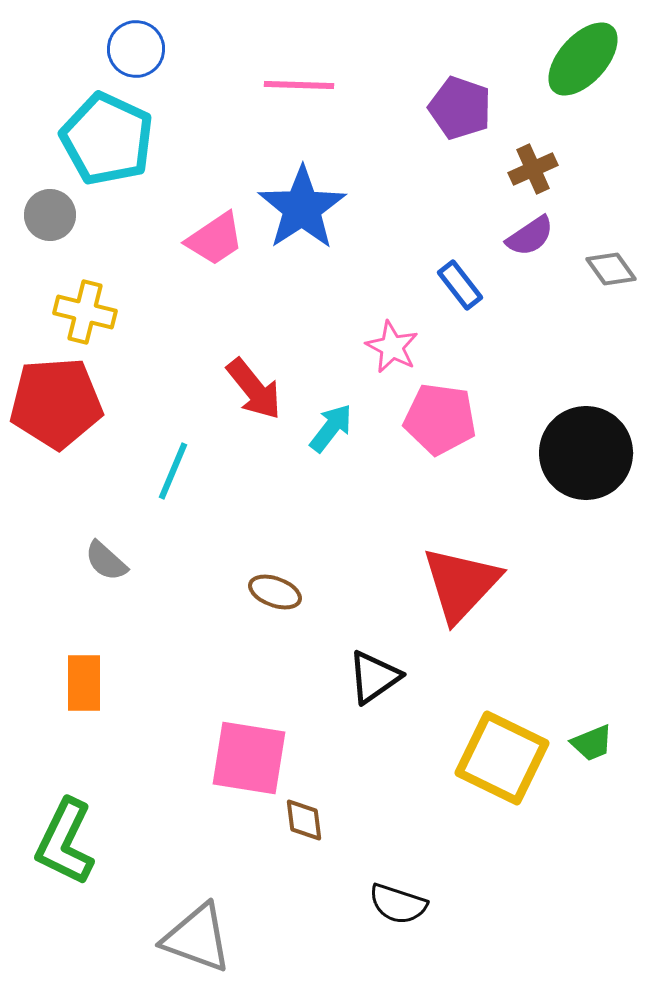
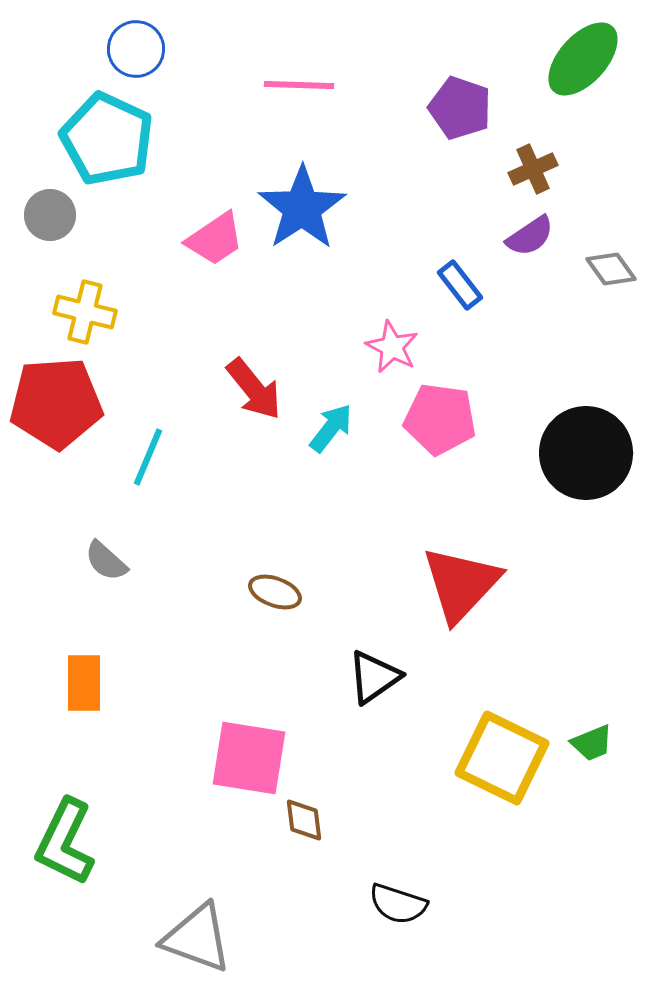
cyan line: moved 25 px left, 14 px up
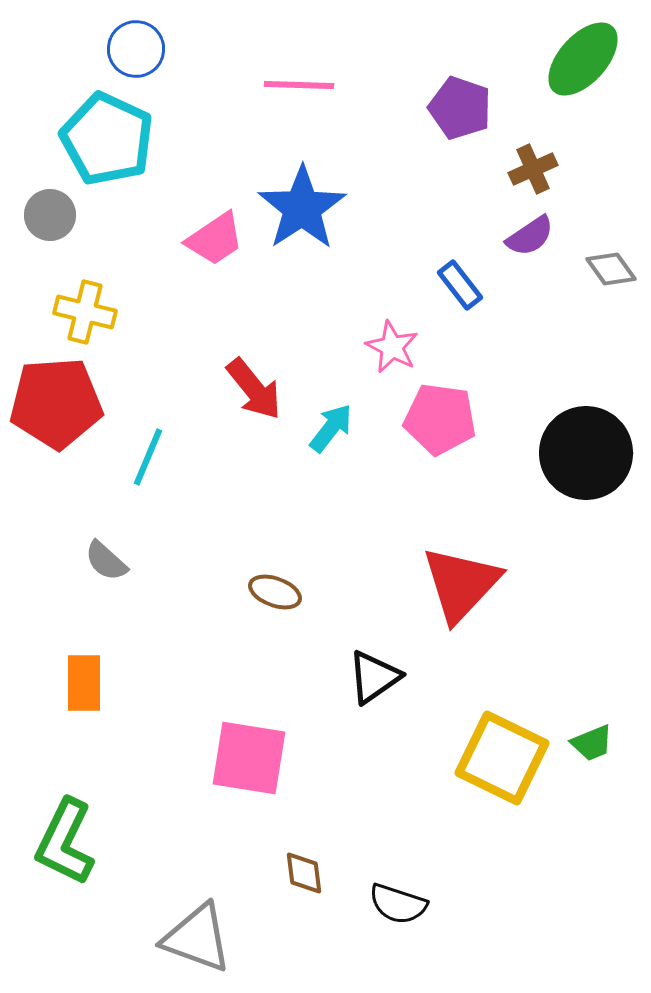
brown diamond: moved 53 px down
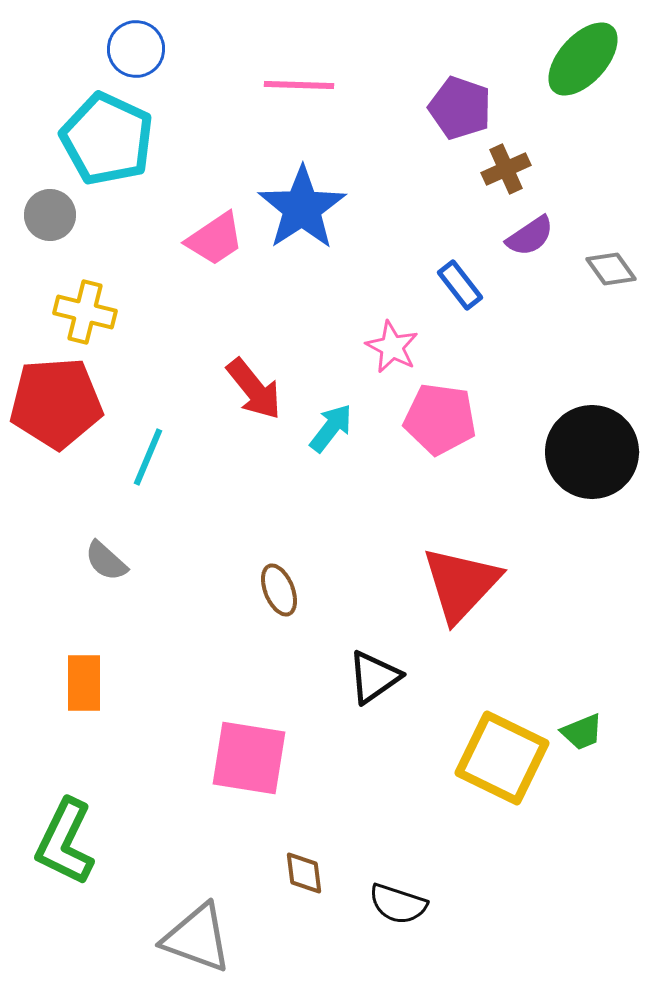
brown cross: moved 27 px left
black circle: moved 6 px right, 1 px up
brown ellipse: moved 4 px right, 2 px up; rotated 48 degrees clockwise
green trapezoid: moved 10 px left, 11 px up
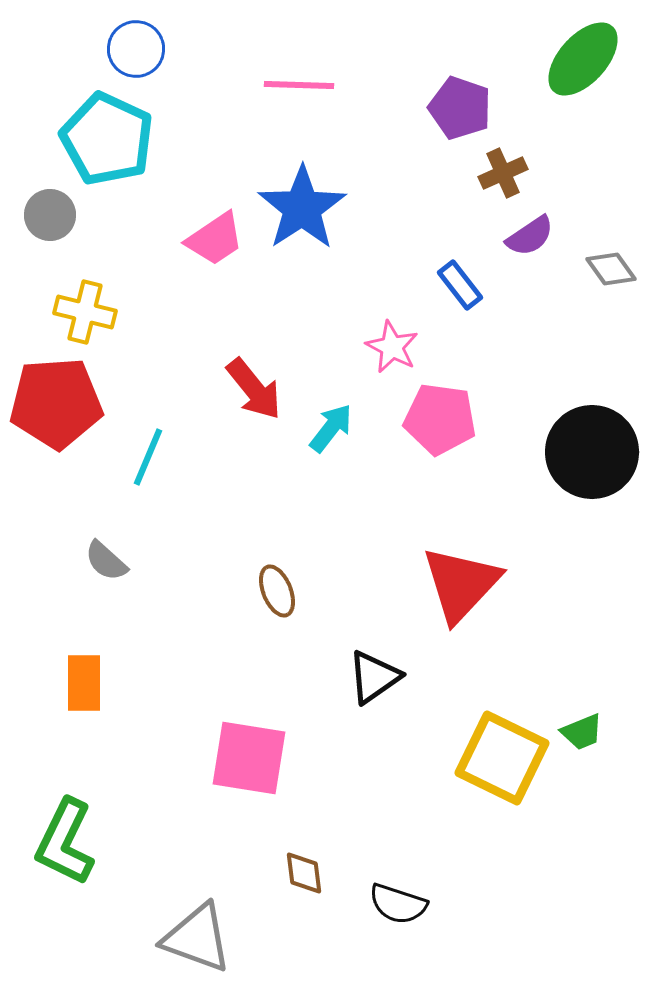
brown cross: moved 3 px left, 4 px down
brown ellipse: moved 2 px left, 1 px down
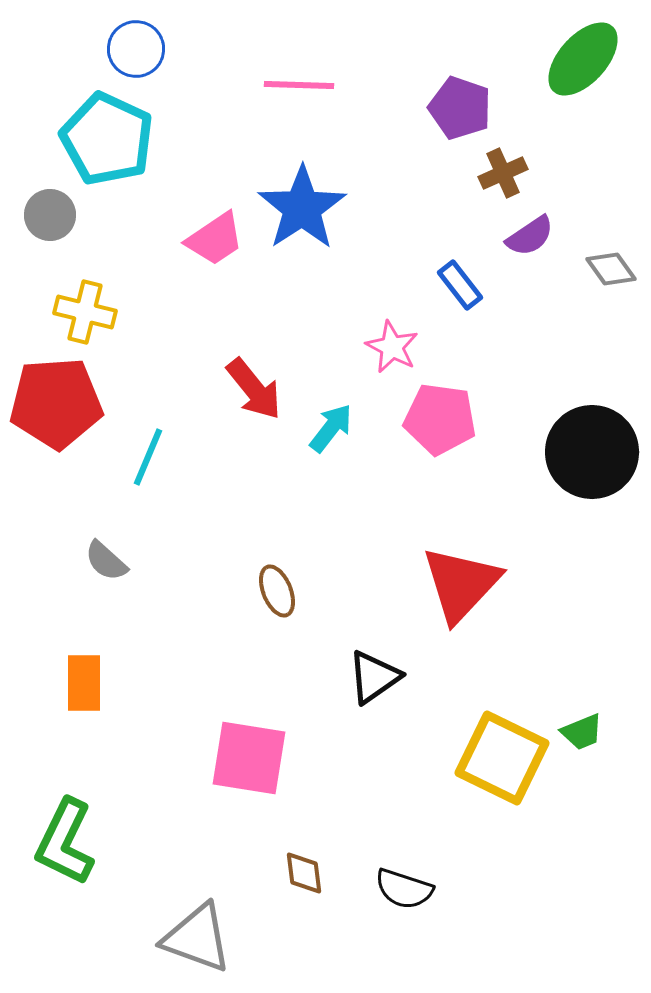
black semicircle: moved 6 px right, 15 px up
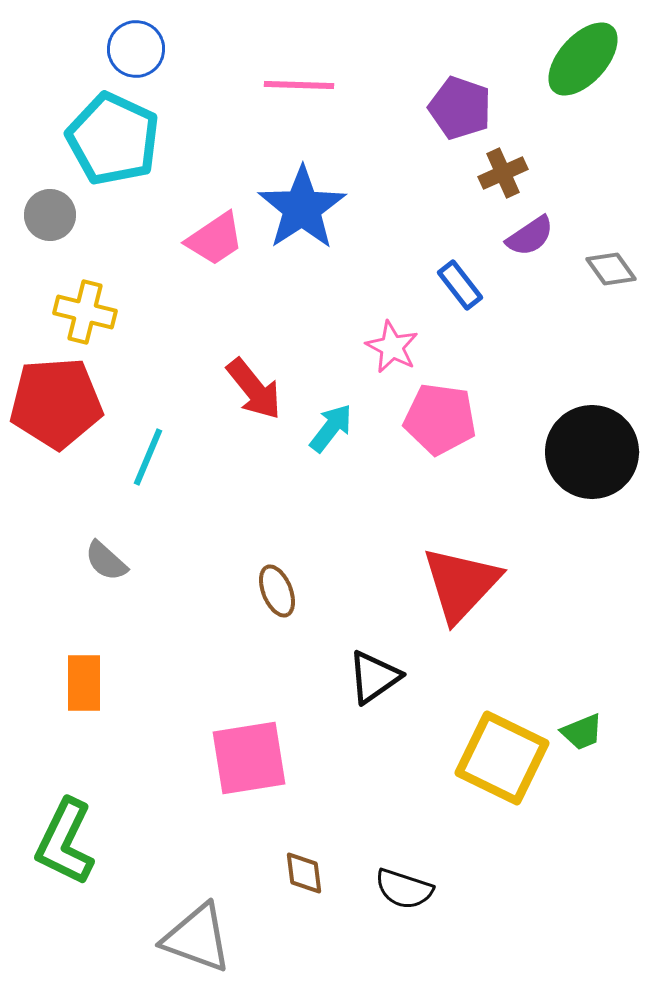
cyan pentagon: moved 6 px right
pink square: rotated 18 degrees counterclockwise
